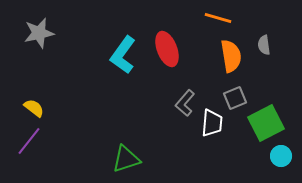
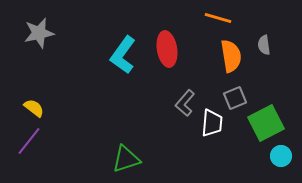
red ellipse: rotated 12 degrees clockwise
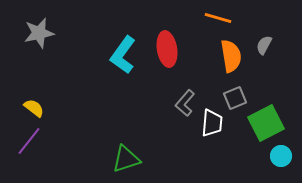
gray semicircle: rotated 36 degrees clockwise
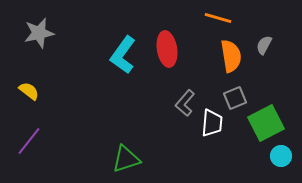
yellow semicircle: moved 5 px left, 17 px up
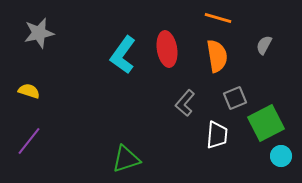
orange semicircle: moved 14 px left
yellow semicircle: rotated 20 degrees counterclockwise
white trapezoid: moved 5 px right, 12 px down
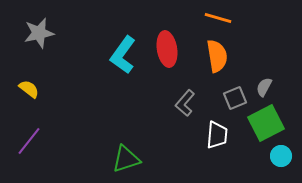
gray semicircle: moved 42 px down
yellow semicircle: moved 2 px up; rotated 20 degrees clockwise
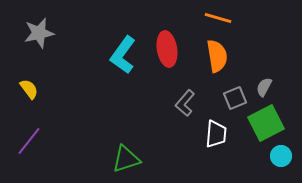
yellow semicircle: rotated 15 degrees clockwise
white trapezoid: moved 1 px left, 1 px up
